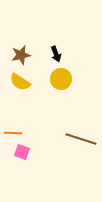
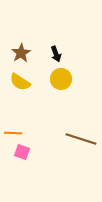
brown star: moved 2 px up; rotated 18 degrees counterclockwise
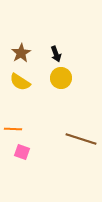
yellow circle: moved 1 px up
orange line: moved 4 px up
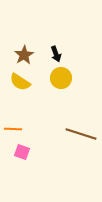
brown star: moved 3 px right, 2 px down
brown line: moved 5 px up
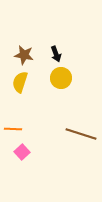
brown star: rotated 30 degrees counterclockwise
yellow semicircle: rotated 75 degrees clockwise
pink square: rotated 28 degrees clockwise
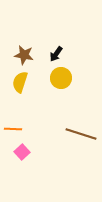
black arrow: rotated 56 degrees clockwise
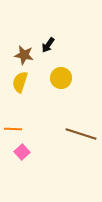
black arrow: moved 8 px left, 9 px up
